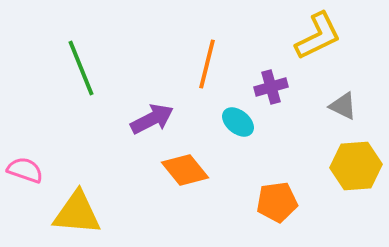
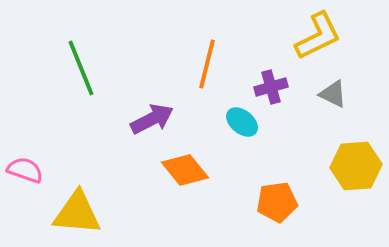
gray triangle: moved 10 px left, 12 px up
cyan ellipse: moved 4 px right
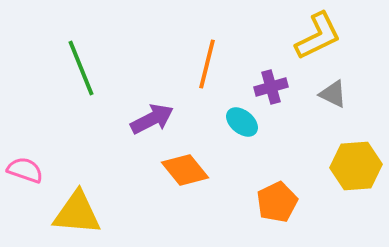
orange pentagon: rotated 18 degrees counterclockwise
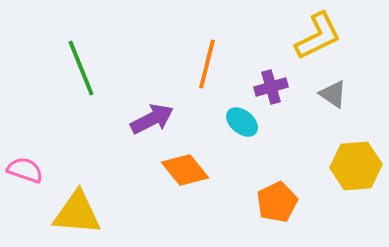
gray triangle: rotated 8 degrees clockwise
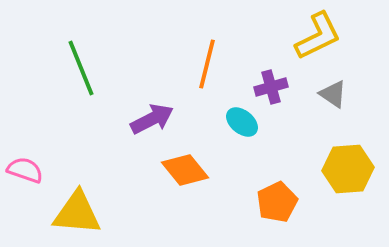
yellow hexagon: moved 8 px left, 3 px down
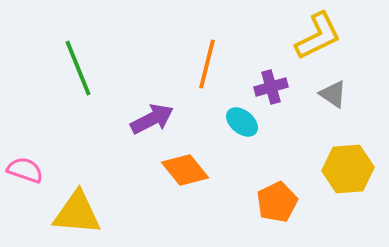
green line: moved 3 px left
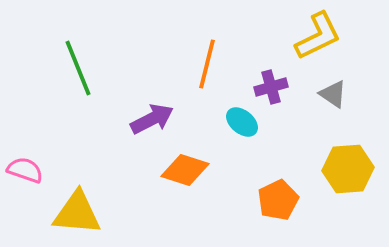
orange diamond: rotated 33 degrees counterclockwise
orange pentagon: moved 1 px right, 2 px up
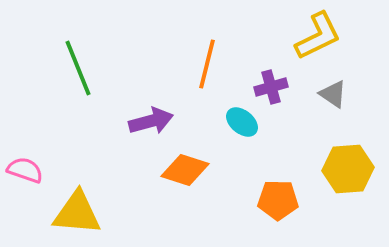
purple arrow: moved 1 px left, 2 px down; rotated 12 degrees clockwise
orange pentagon: rotated 27 degrees clockwise
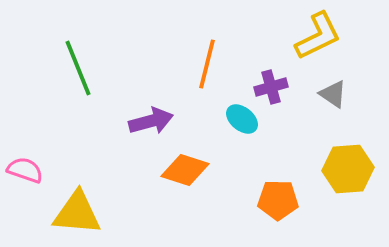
cyan ellipse: moved 3 px up
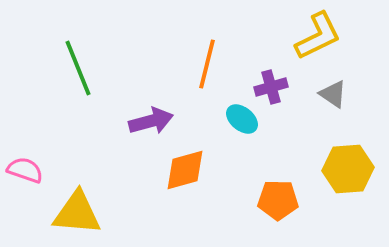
orange diamond: rotated 33 degrees counterclockwise
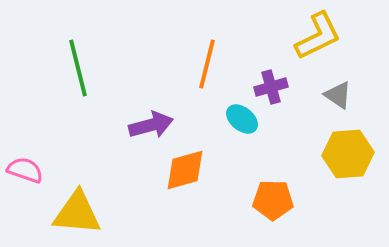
green line: rotated 8 degrees clockwise
gray triangle: moved 5 px right, 1 px down
purple arrow: moved 4 px down
yellow hexagon: moved 15 px up
orange pentagon: moved 5 px left
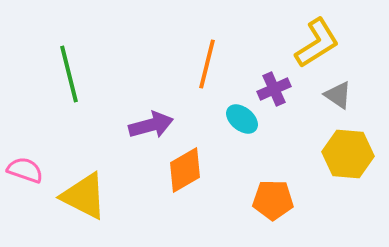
yellow L-shape: moved 1 px left, 7 px down; rotated 6 degrees counterclockwise
green line: moved 9 px left, 6 px down
purple cross: moved 3 px right, 2 px down; rotated 8 degrees counterclockwise
yellow hexagon: rotated 9 degrees clockwise
orange diamond: rotated 15 degrees counterclockwise
yellow triangle: moved 7 px right, 17 px up; rotated 22 degrees clockwise
